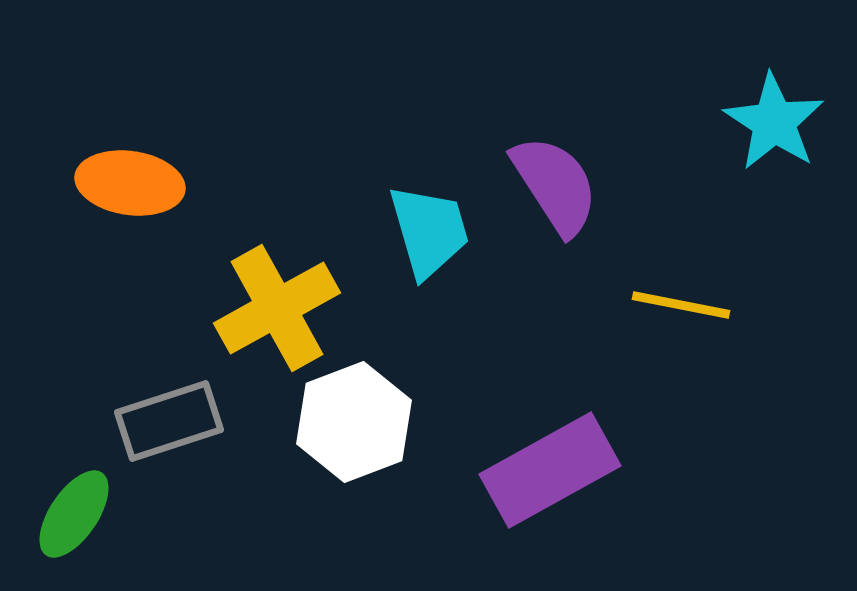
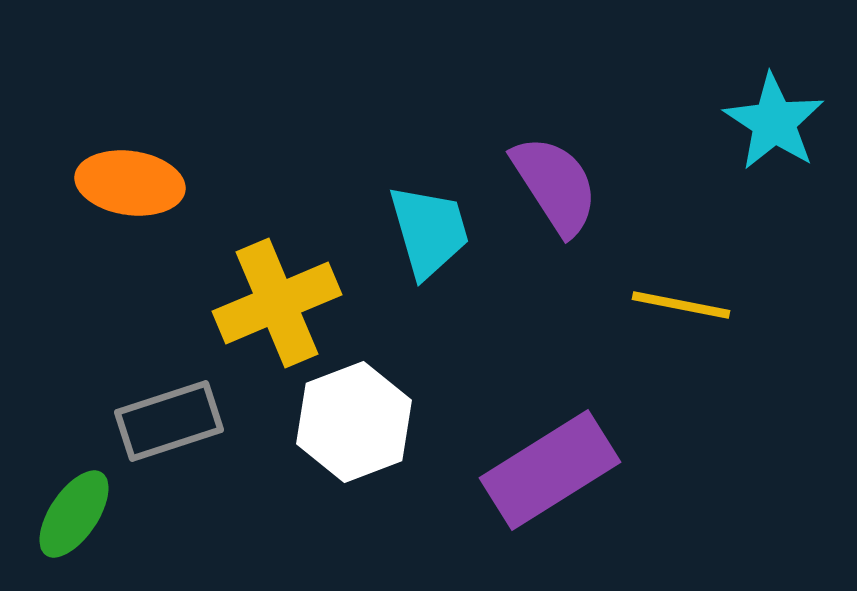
yellow cross: moved 5 px up; rotated 6 degrees clockwise
purple rectangle: rotated 3 degrees counterclockwise
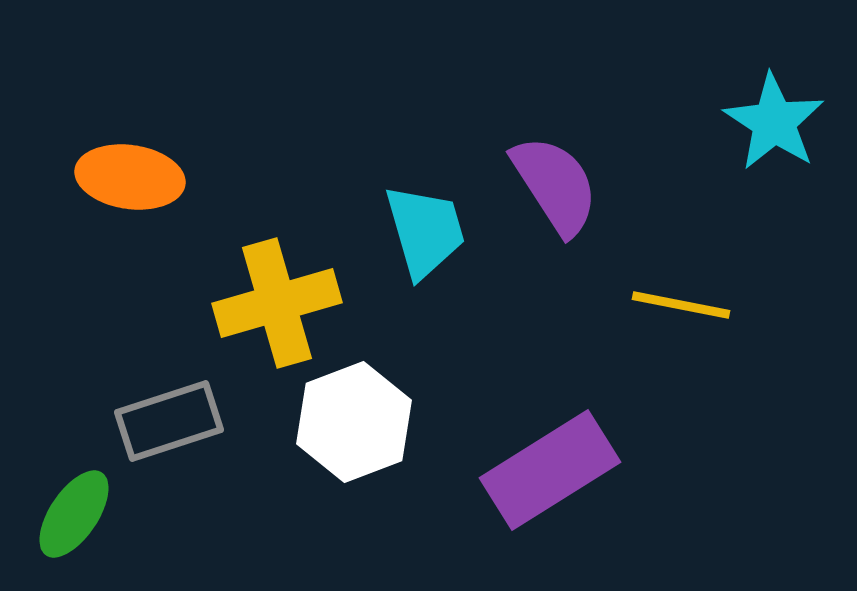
orange ellipse: moved 6 px up
cyan trapezoid: moved 4 px left
yellow cross: rotated 7 degrees clockwise
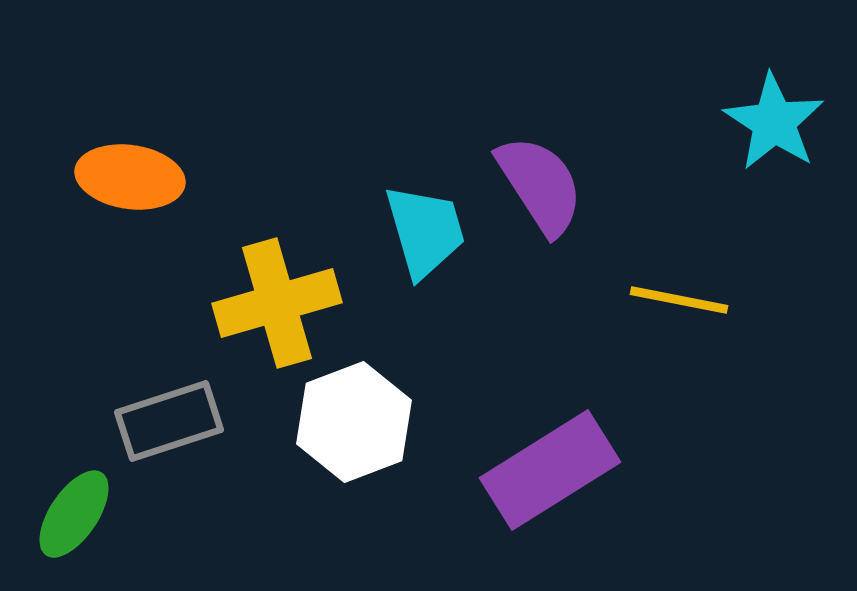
purple semicircle: moved 15 px left
yellow line: moved 2 px left, 5 px up
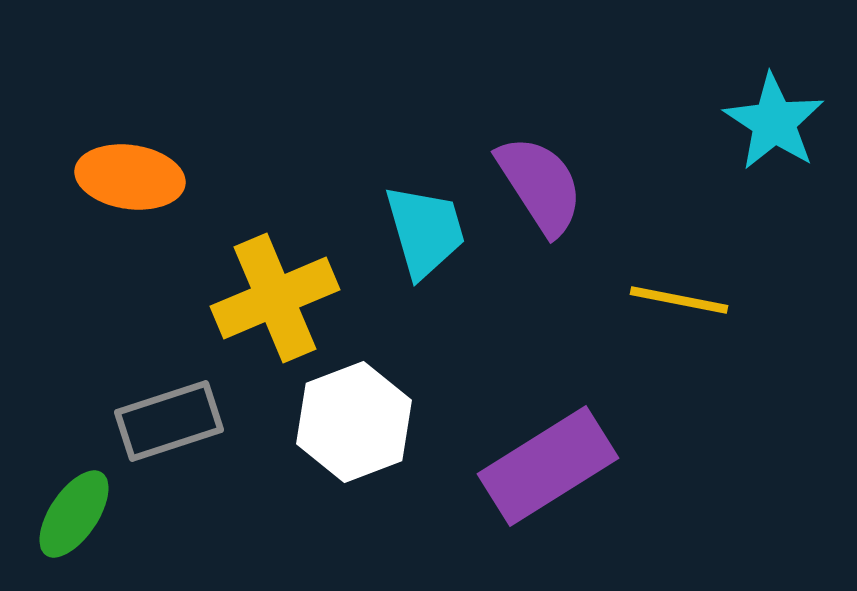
yellow cross: moved 2 px left, 5 px up; rotated 7 degrees counterclockwise
purple rectangle: moved 2 px left, 4 px up
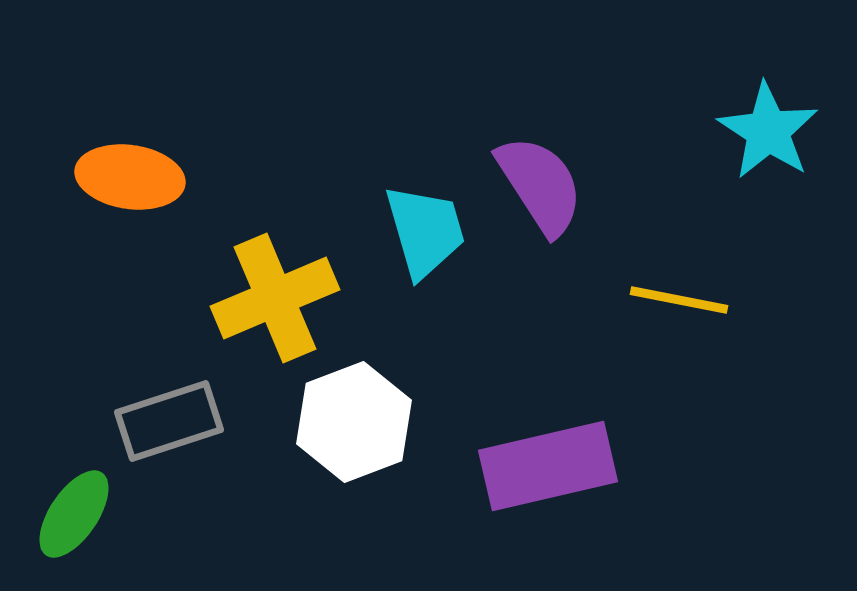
cyan star: moved 6 px left, 9 px down
purple rectangle: rotated 19 degrees clockwise
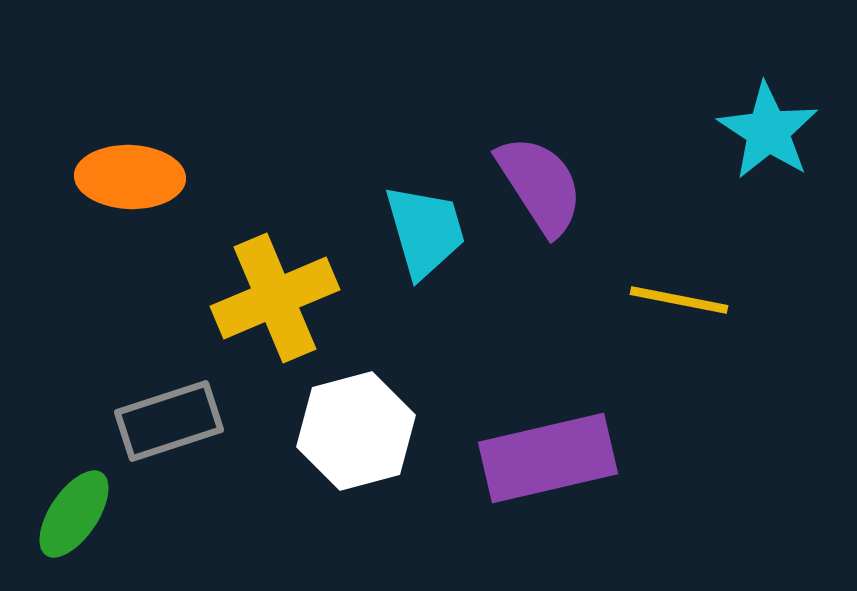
orange ellipse: rotated 6 degrees counterclockwise
white hexagon: moved 2 px right, 9 px down; rotated 6 degrees clockwise
purple rectangle: moved 8 px up
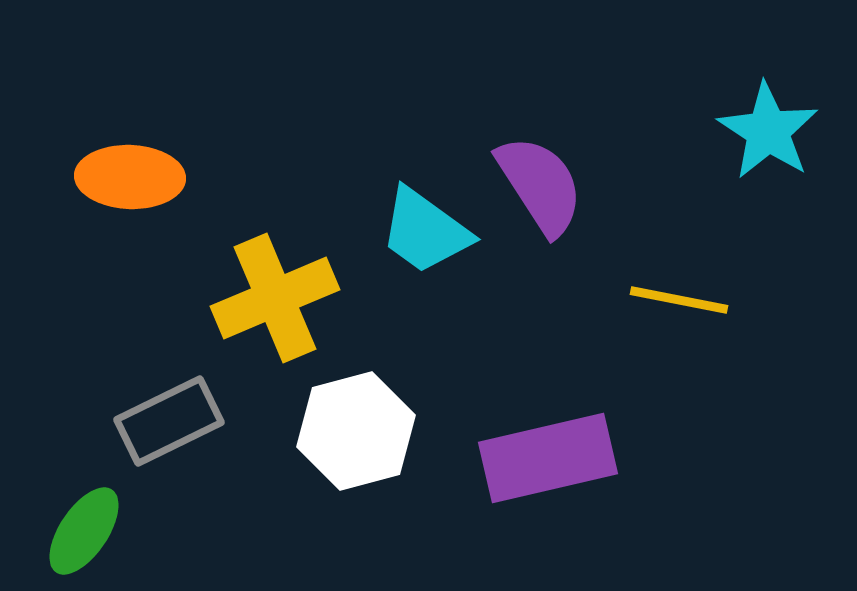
cyan trapezoid: rotated 142 degrees clockwise
gray rectangle: rotated 8 degrees counterclockwise
green ellipse: moved 10 px right, 17 px down
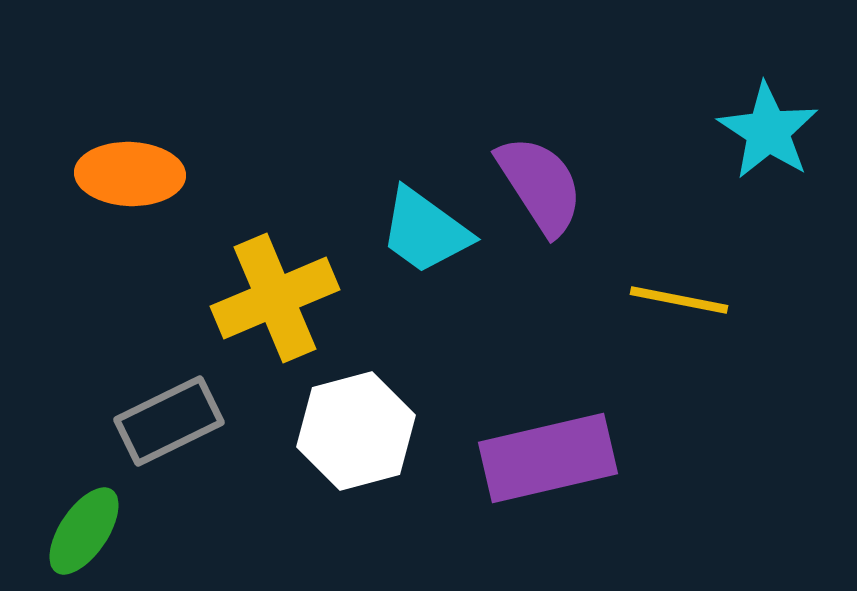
orange ellipse: moved 3 px up
